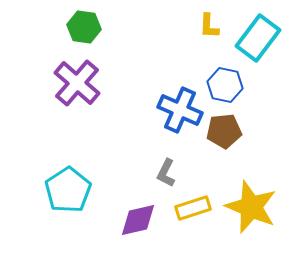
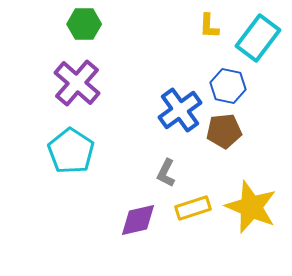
green hexagon: moved 3 px up; rotated 8 degrees counterclockwise
blue hexagon: moved 3 px right, 1 px down
blue cross: rotated 30 degrees clockwise
cyan pentagon: moved 3 px right, 39 px up; rotated 6 degrees counterclockwise
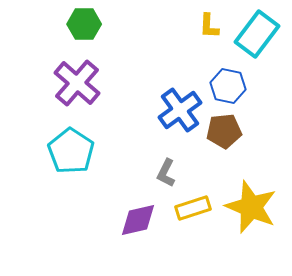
cyan rectangle: moved 1 px left, 4 px up
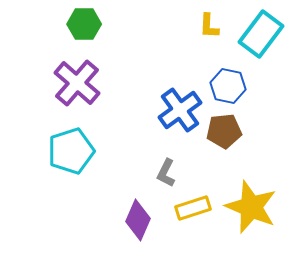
cyan rectangle: moved 4 px right
cyan pentagon: rotated 21 degrees clockwise
purple diamond: rotated 54 degrees counterclockwise
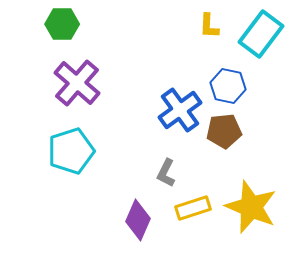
green hexagon: moved 22 px left
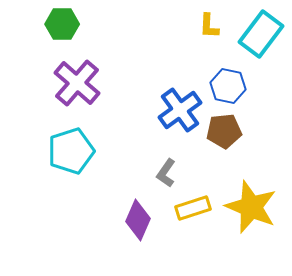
gray L-shape: rotated 8 degrees clockwise
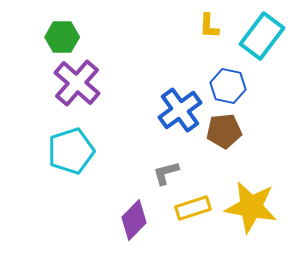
green hexagon: moved 13 px down
cyan rectangle: moved 1 px right, 2 px down
gray L-shape: rotated 40 degrees clockwise
yellow star: rotated 12 degrees counterclockwise
purple diamond: moved 4 px left; rotated 21 degrees clockwise
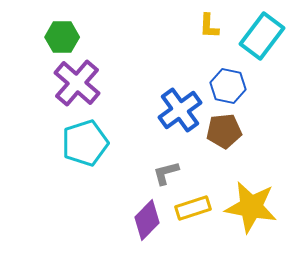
cyan pentagon: moved 14 px right, 8 px up
purple diamond: moved 13 px right
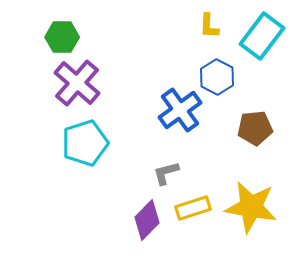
blue hexagon: moved 11 px left, 9 px up; rotated 16 degrees clockwise
brown pentagon: moved 31 px right, 3 px up
